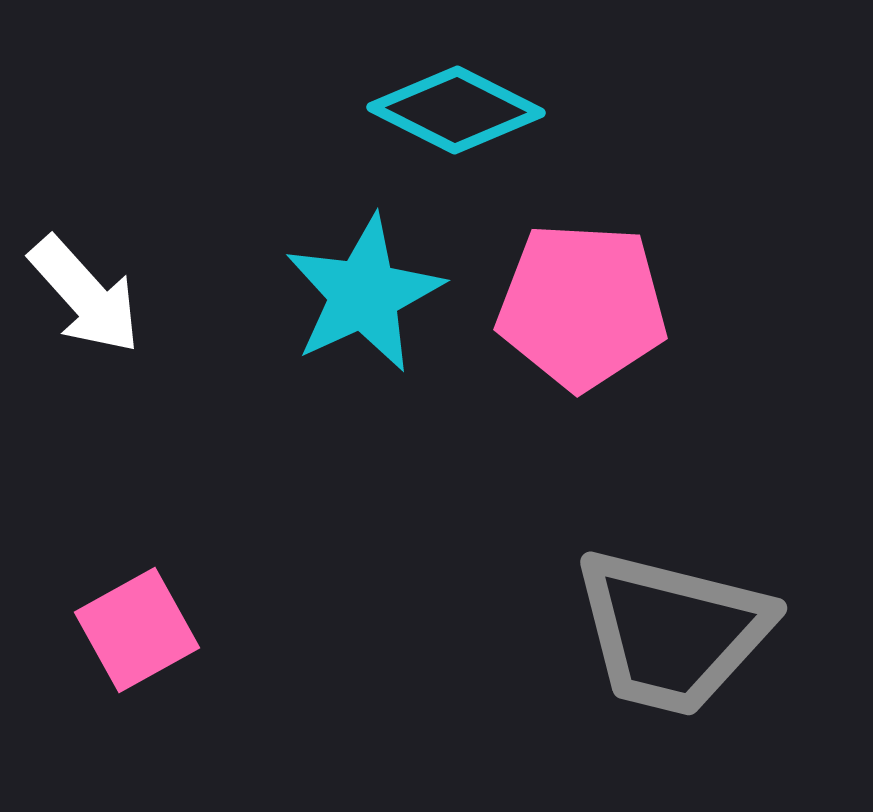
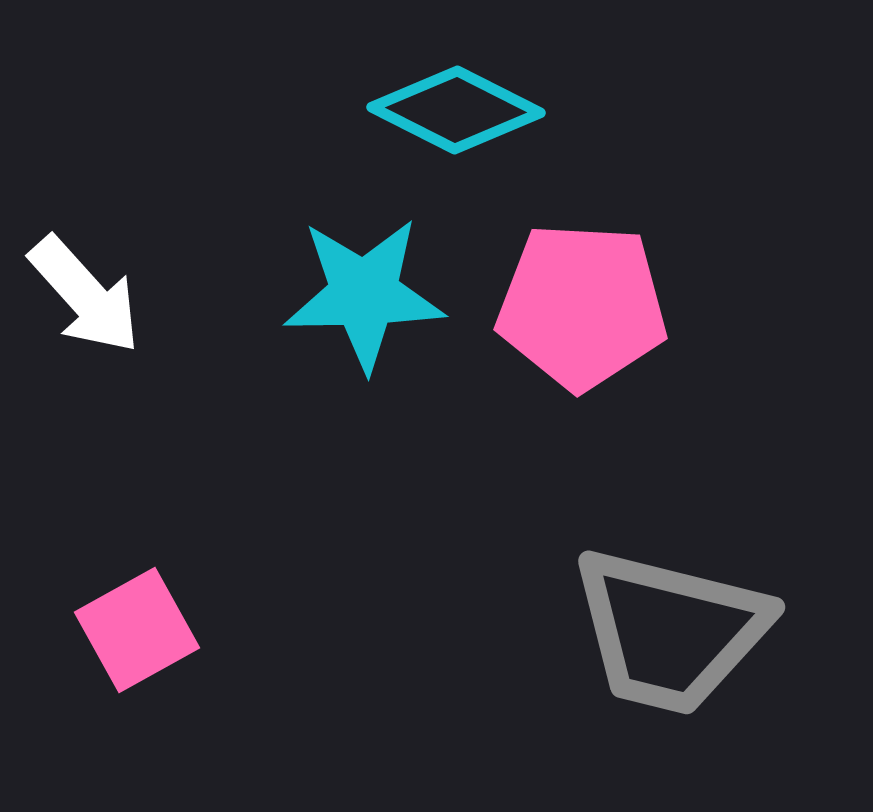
cyan star: rotated 24 degrees clockwise
gray trapezoid: moved 2 px left, 1 px up
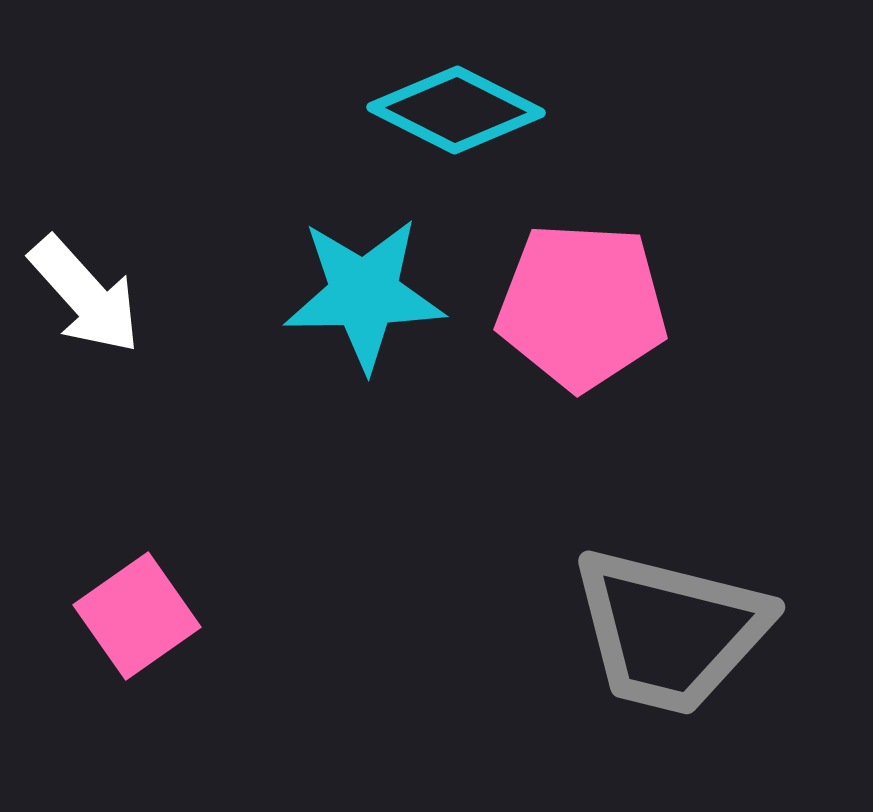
pink square: moved 14 px up; rotated 6 degrees counterclockwise
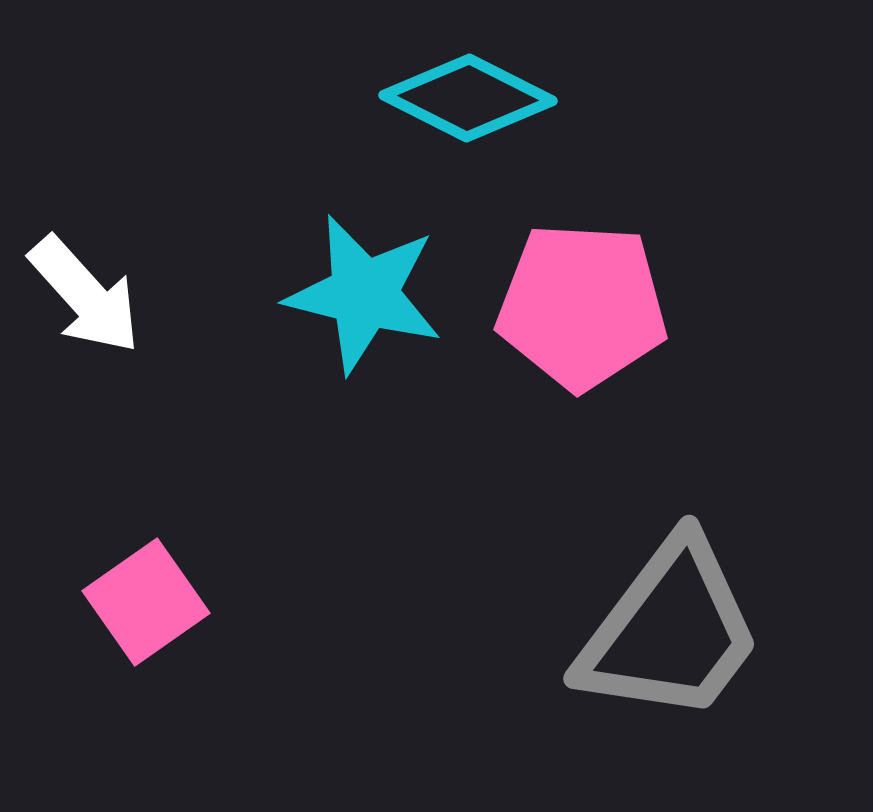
cyan diamond: moved 12 px right, 12 px up
cyan star: rotated 15 degrees clockwise
pink square: moved 9 px right, 14 px up
gray trapezoid: rotated 67 degrees counterclockwise
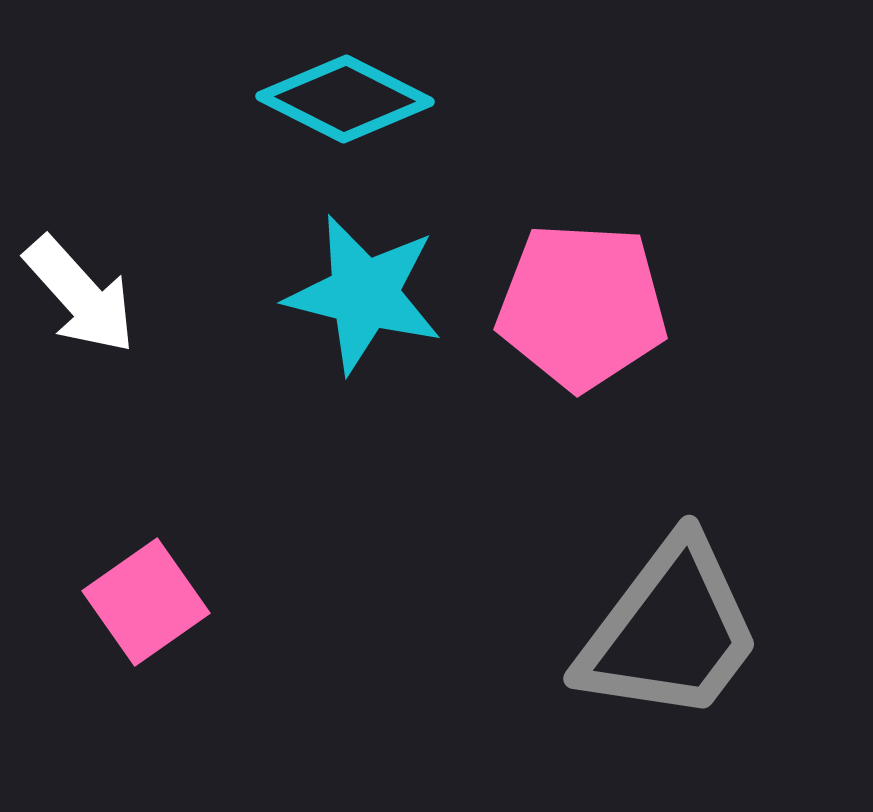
cyan diamond: moved 123 px left, 1 px down
white arrow: moved 5 px left
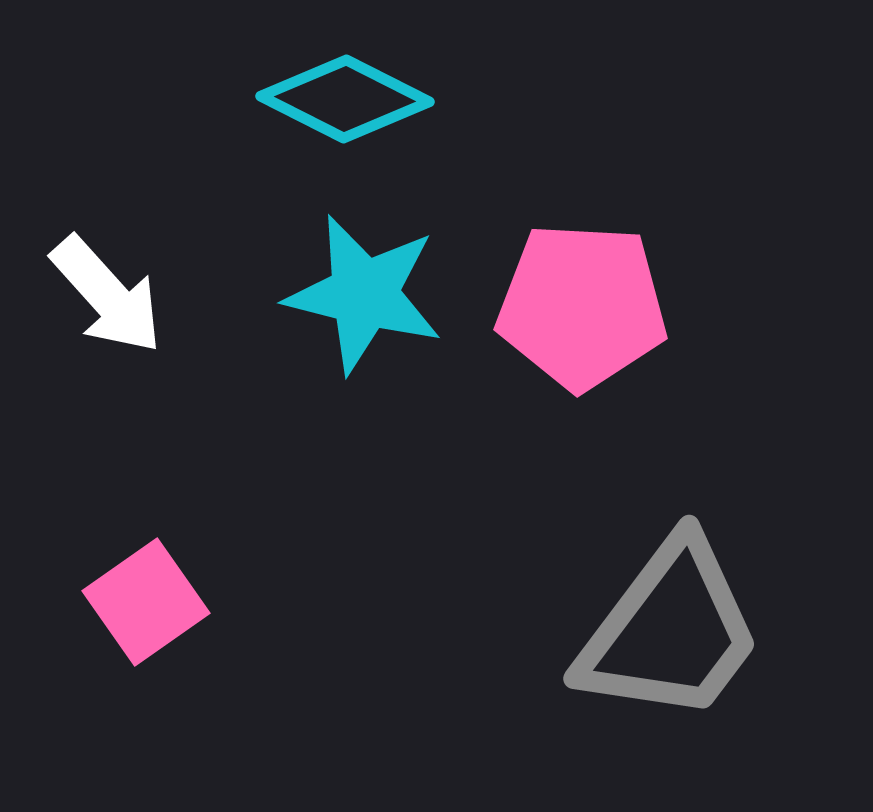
white arrow: moved 27 px right
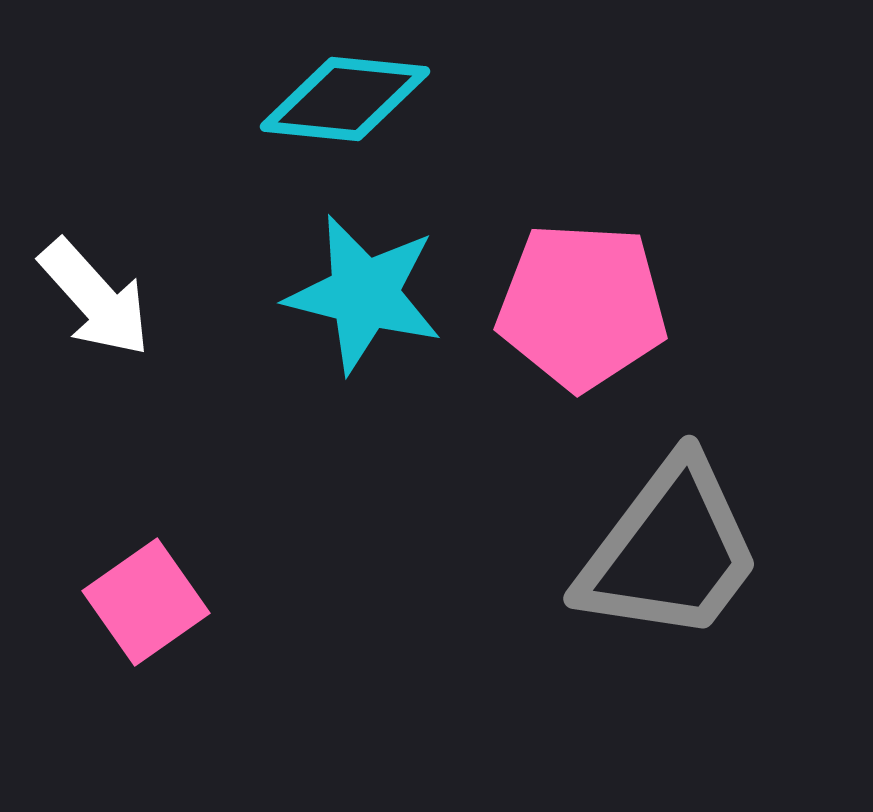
cyan diamond: rotated 21 degrees counterclockwise
white arrow: moved 12 px left, 3 px down
gray trapezoid: moved 80 px up
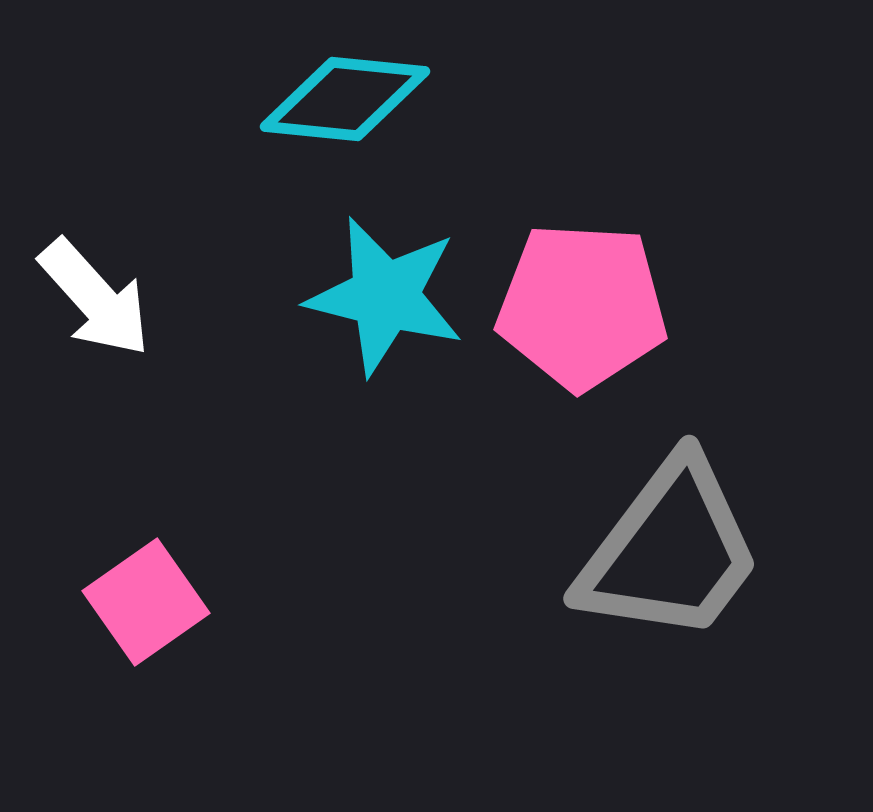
cyan star: moved 21 px right, 2 px down
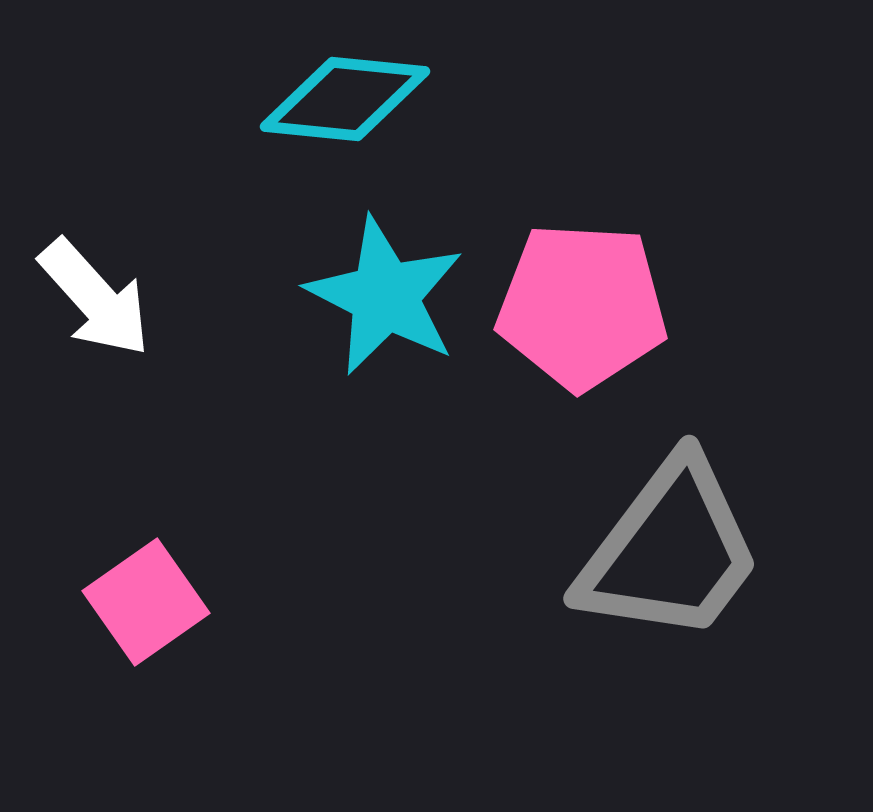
cyan star: rotated 13 degrees clockwise
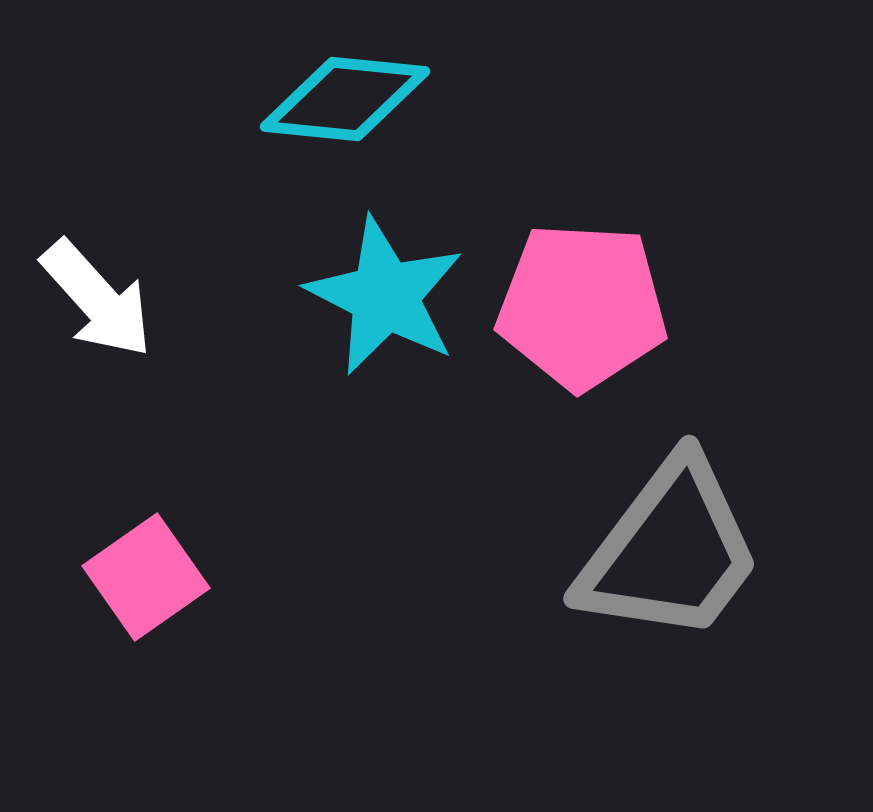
white arrow: moved 2 px right, 1 px down
pink square: moved 25 px up
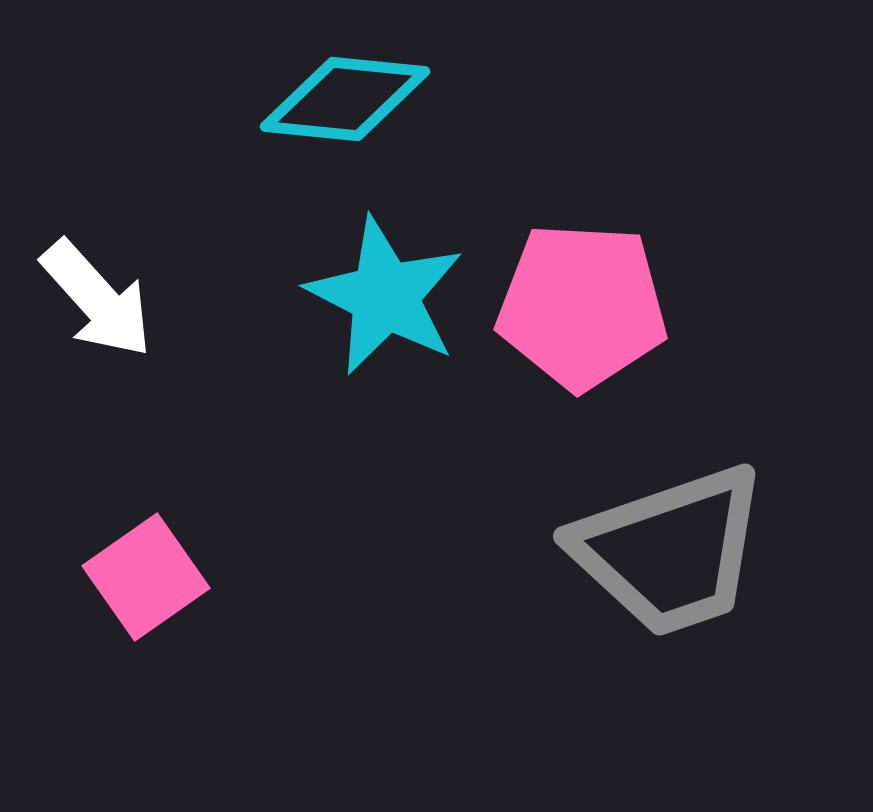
gray trapezoid: rotated 34 degrees clockwise
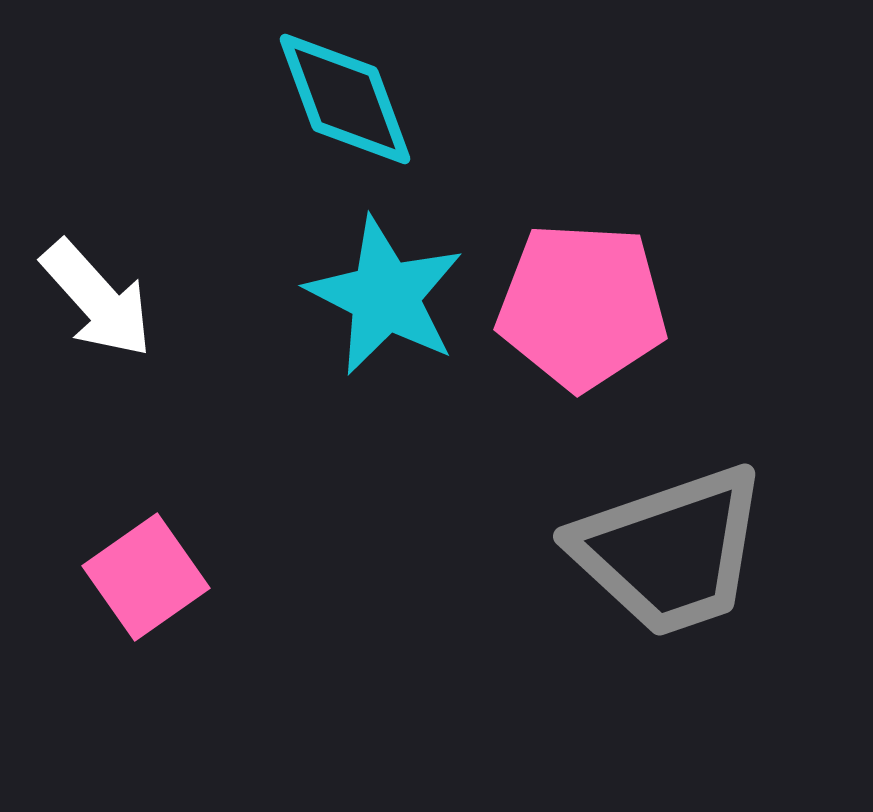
cyan diamond: rotated 64 degrees clockwise
